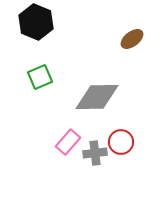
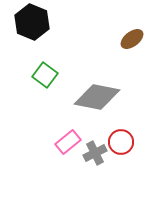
black hexagon: moved 4 px left
green square: moved 5 px right, 2 px up; rotated 30 degrees counterclockwise
gray diamond: rotated 12 degrees clockwise
pink rectangle: rotated 10 degrees clockwise
gray cross: rotated 20 degrees counterclockwise
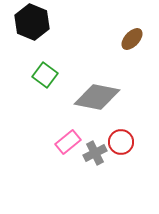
brown ellipse: rotated 10 degrees counterclockwise
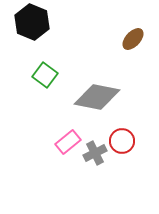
brown ellipse: moved 1 px right
red circle: moved 1 px right, 1 px up
